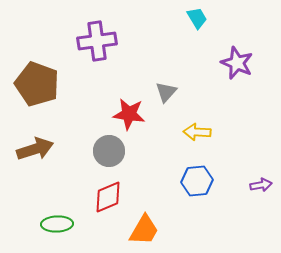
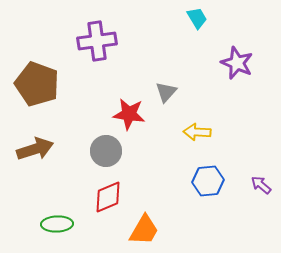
gray circle: moved 3 px left
blue hexagon: moved 11 px right
purple arrow: rotated 130 degrees counterclockwise
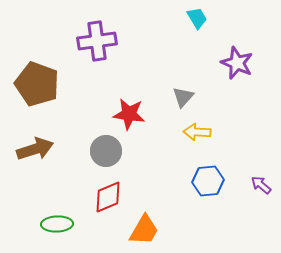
gray triangle: moved 17 px right, 5 px down
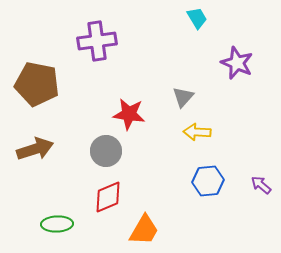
brown pentagon: rotated 9 degrees counterclockwise
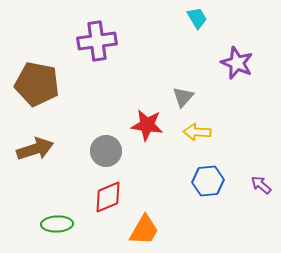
red star: moved 18 px right, 11 px down
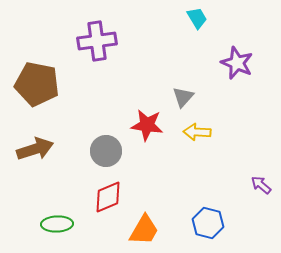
blue hexagon: moved 42 px down; rotated 20 degrees clockwise
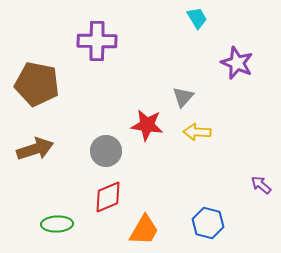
purple cross: rotated 9 degrees clockwise
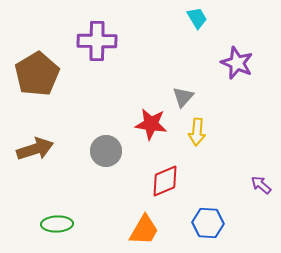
brown pentagon: moved 10 px up; rotated 30 degrees clockwise
red star: moved 4 px right, 1 px up
yellow arrow: rotated 88 degrees counterclockwise
red diamond: moved 57 px right, 16 px up
blue hexagon: rotated 12 degrees counterclockwise
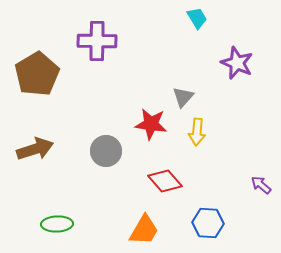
red diamond: rotated 72 degrees clockwise
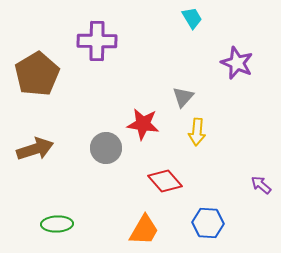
cyan trapezoid: moved 5 px left
red star: moved 8 px left
gray circle: moved 3 px up
